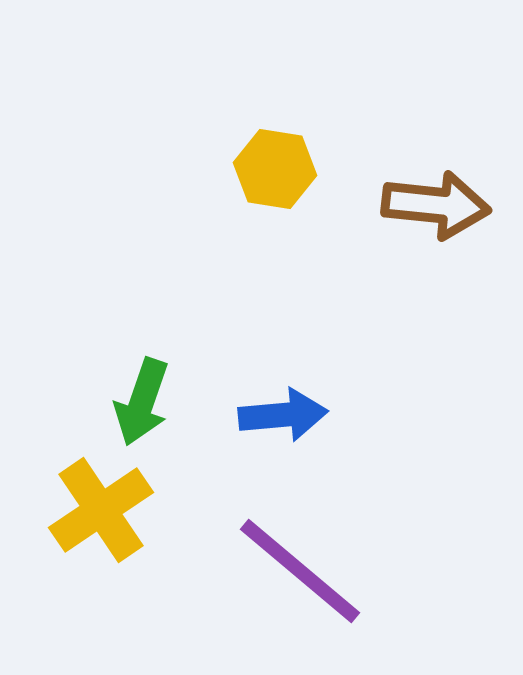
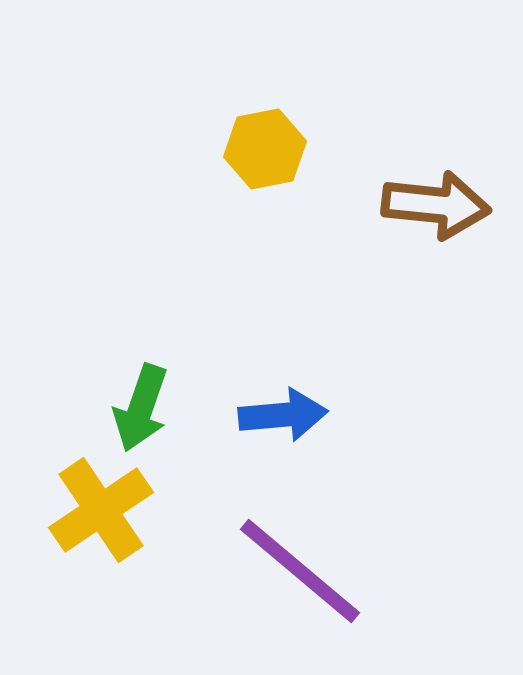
yellow hexagon: moved 10 px left, 20 px up; rotated 20 degrees counterclockwise
green arrow: moved 1 px left, 6 px down
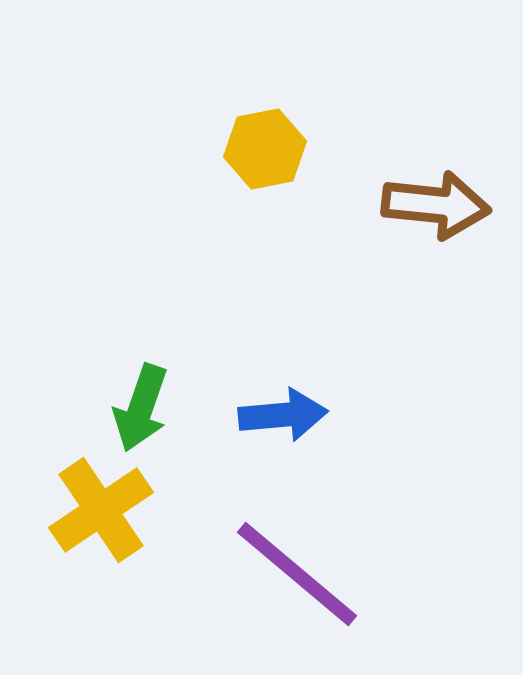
purple line: moved 3 px left, 3 px down
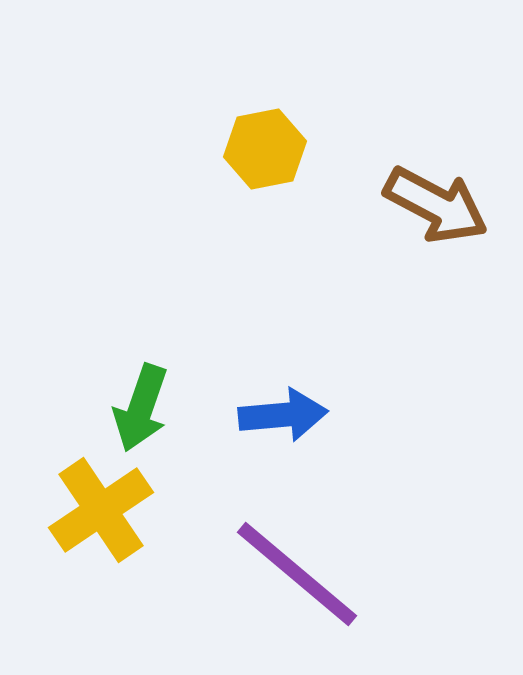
brown arrow: rotated 22 degrees clockwise
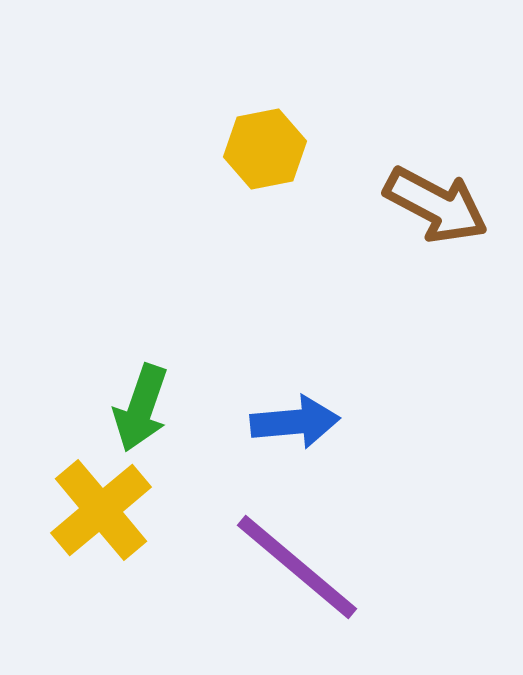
blue arrow: moved 12 px right, 7 px down
yellow cross: rotated 6 degrees counterclockwise
purple line: moved 7 px up
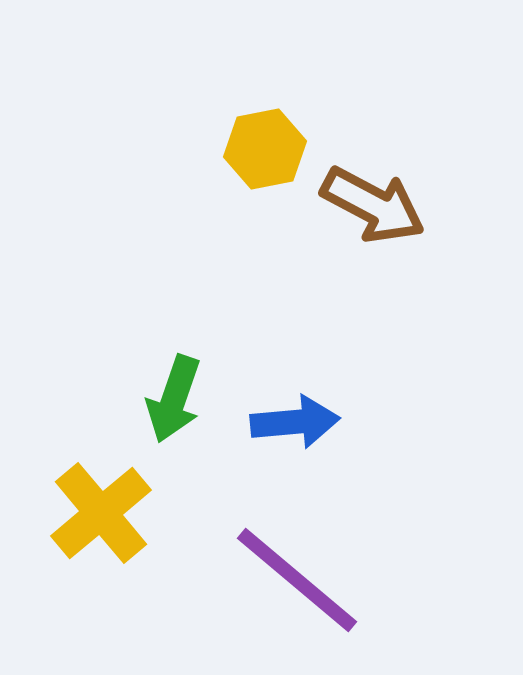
brown arrow: moved 63 px left
green arrow: moved 33 px right, 9 px up
yellow cross: moved 3 px down
purple line: moved 13 px down
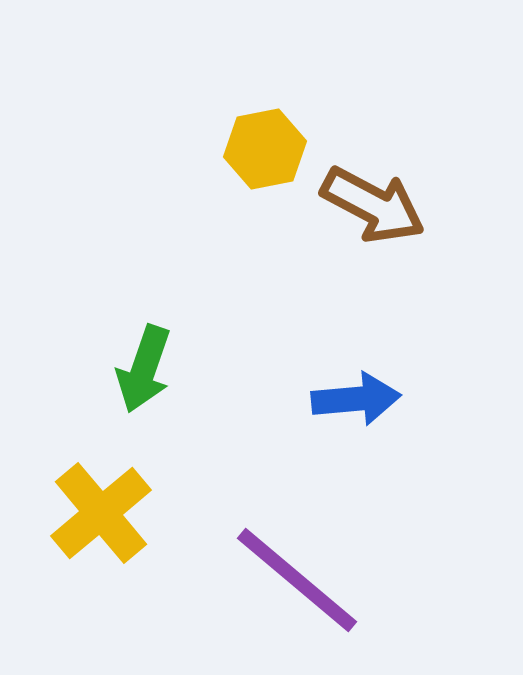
green arrow: moved 30 px left, 30 px up
blue arrow: moved 61 px right, 23 px up
